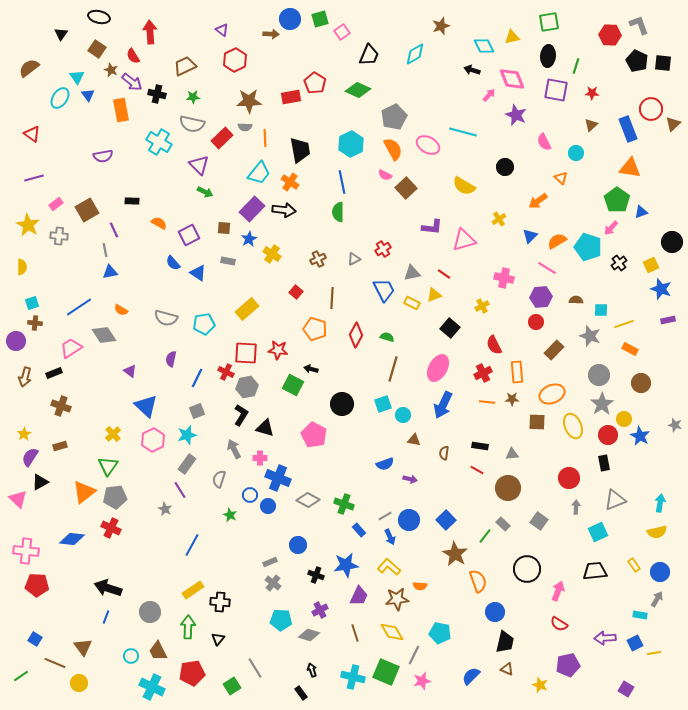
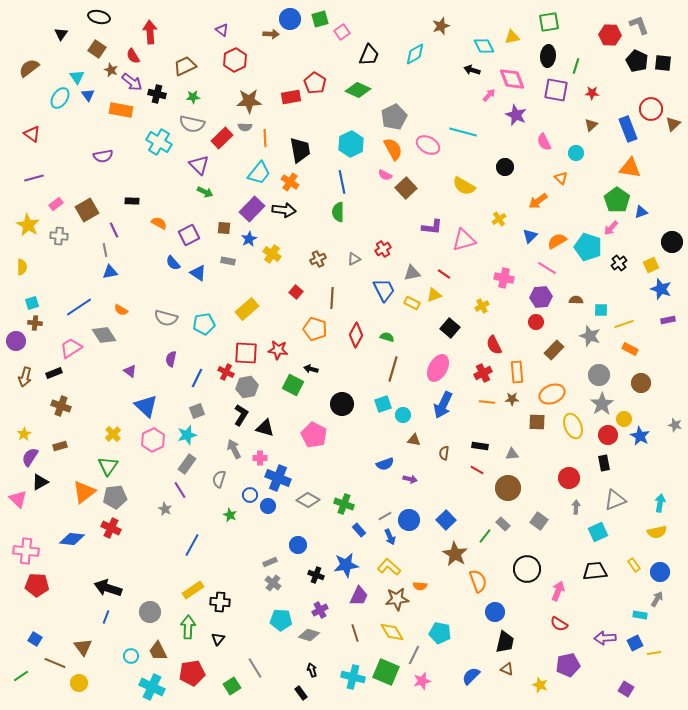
orange rectangle at (121, 110): rotated 70 degrees counterclockwise
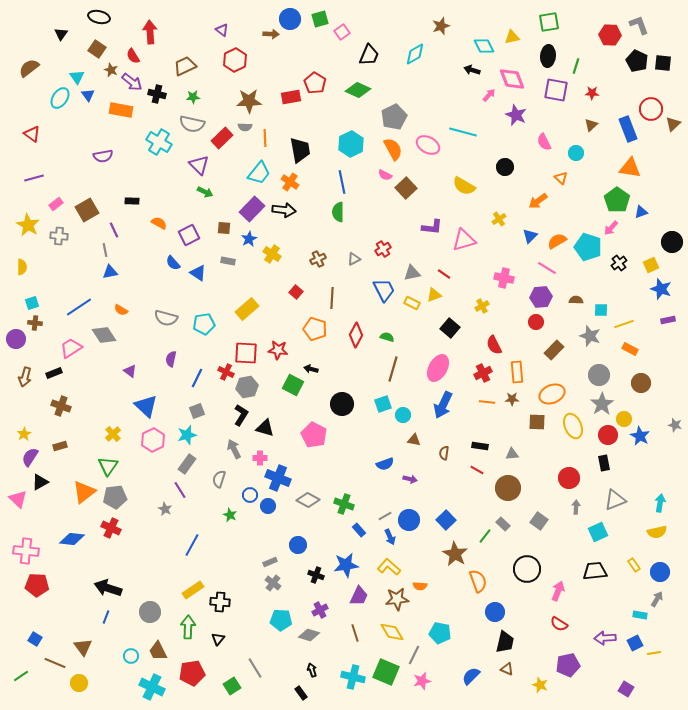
purple circle at (16, 341): moved 2 px up
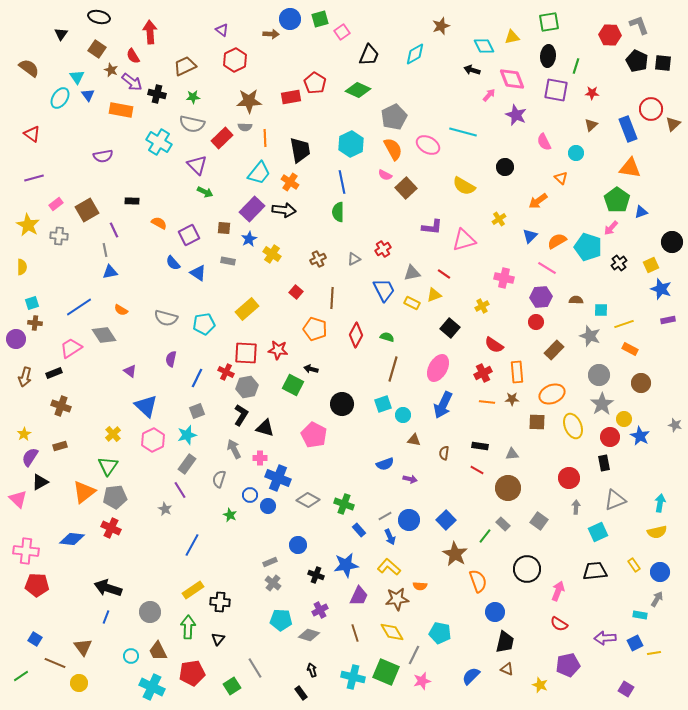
brown semicircle at (29, 68): rotated 75 degrees clockwise
purple triangle at (199, 165): moved 2 px left
red semicircle at (494, 345): rotated 30 degrees counterclockwise
red circle at (608, 435): moved 2 px right, 2 px down
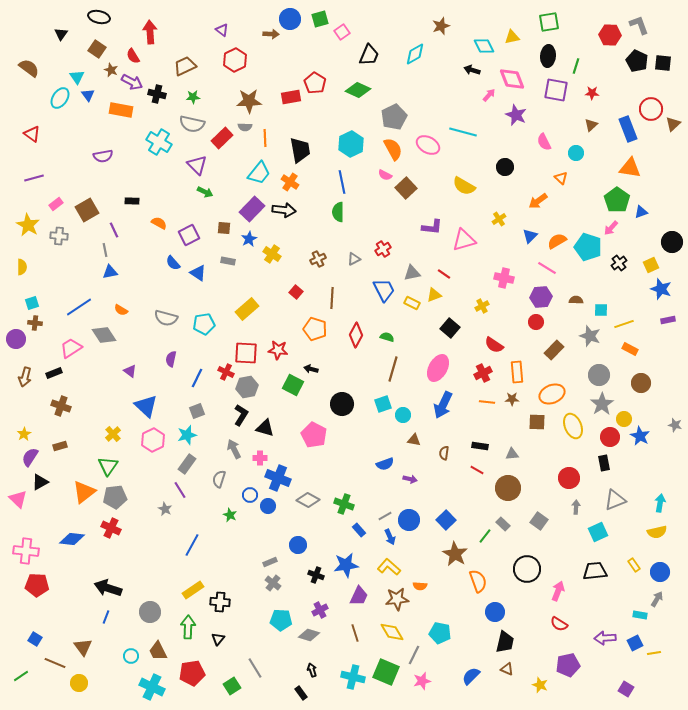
purple arrow at (132, 82): rotated 10 degrees counterclockwise
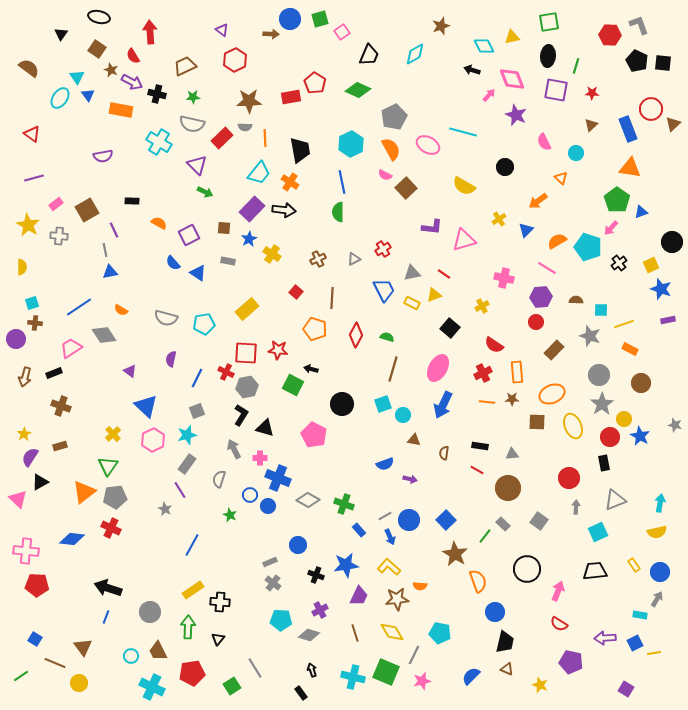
orange semicircle at (393, 149): moved 2 px left
blue triangle at (530, 236): moved 4 px left, 6 px up
purple pentagon at (568, 665): moved 3 px right, 3 px up; rotated 25 degrees clockwise
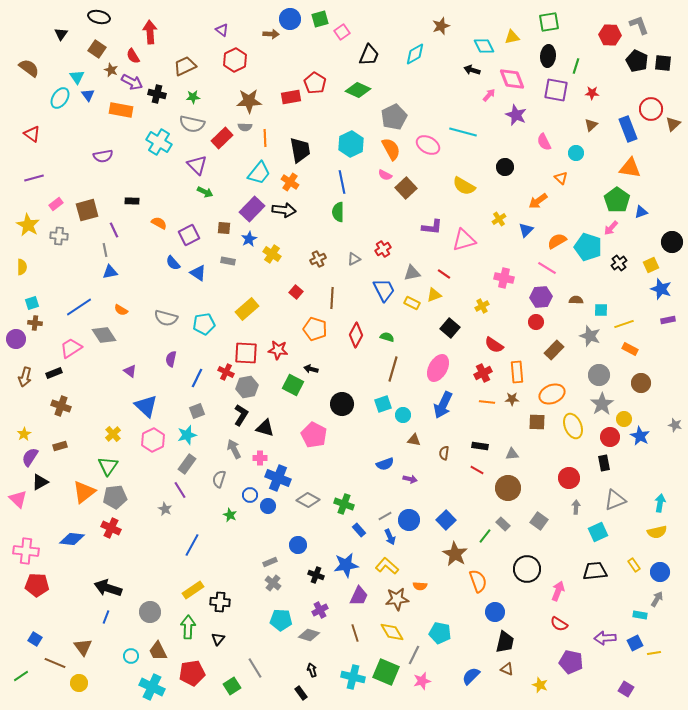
brown square at (87, 210): rotated 15 degrees clockwise
yellow L-shape at (389, 567): moved 2 px left, 1 px up
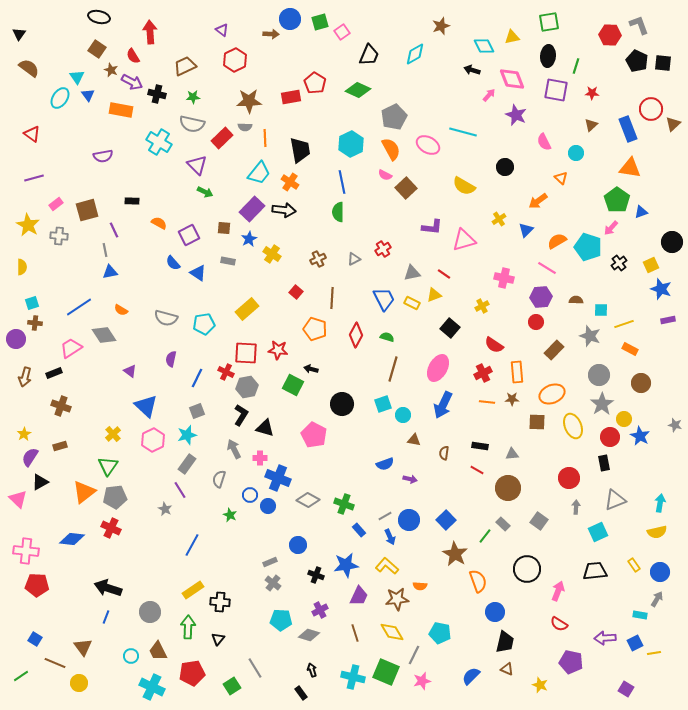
green square at (320, 19): moved 3 px down
black triangle at (61, 34): moved 42 px left
blue trapezoid at (384, 290): moved 9 px down
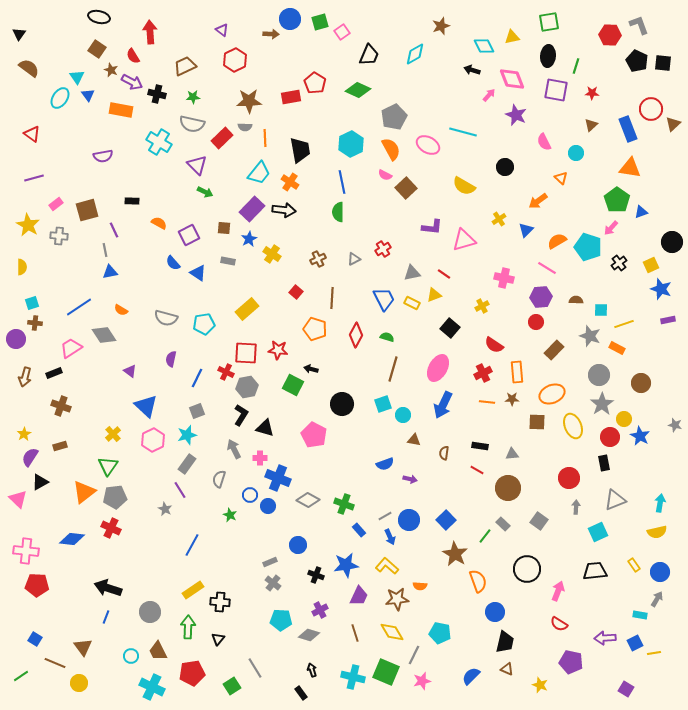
orange rectangle at (630, 349): moved 13 px left, 1 px up
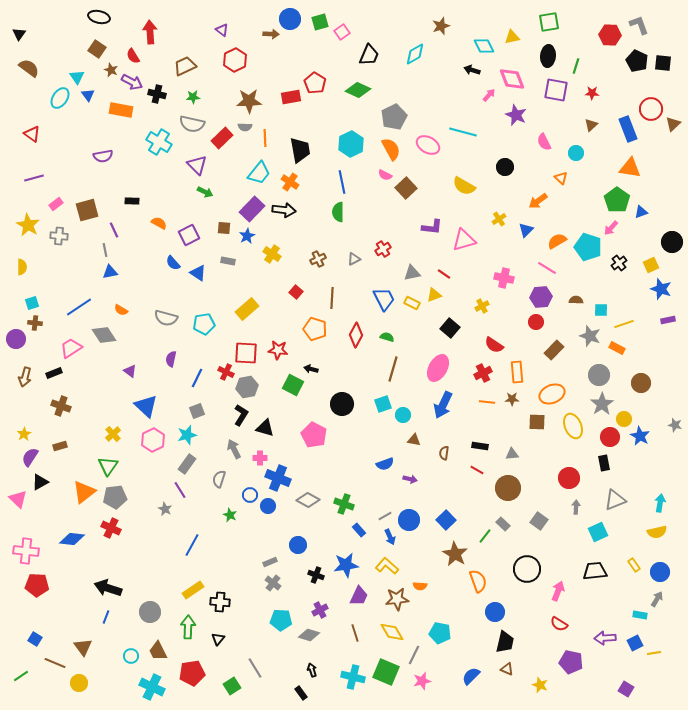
blue star at (249, 239): moved 2 px left, 3 px up
